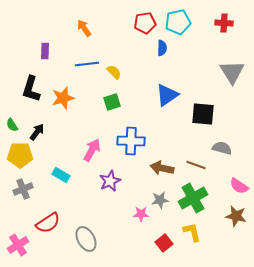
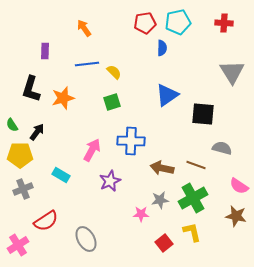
red semicircle: moved 2 px left, 2 px up
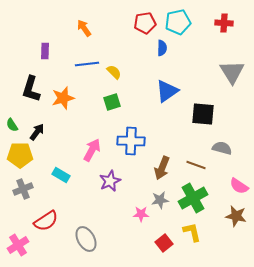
blue triangle: moved 4 px up
brown arrow: rotated 80 degrees counterclockwise
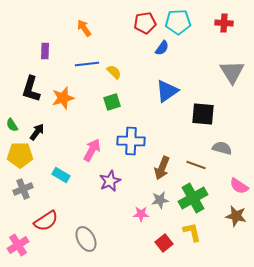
cyan pentagon: rotated 10 degrees clockwise
blue semicircle: rotated 35 degrees clockwise
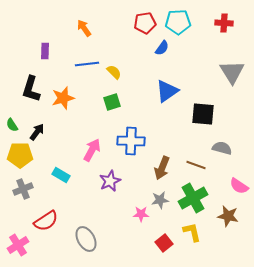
brown star: moved 8 px left
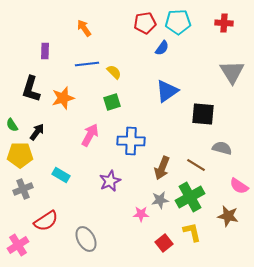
pink arrow: moved 2 px left, 15 px up
brown line: rotated 12 degrees clockwise
green cross: moved 3 px left, 1 px up
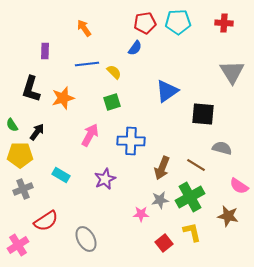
blue semicircle: moved 27 px left
purple star: moved 5 px left, 2 px up
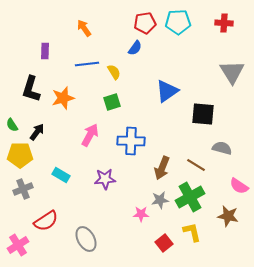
yellow semicircle: rotated 14 degrees clockwise
purple star: rotated 20 degrees clockwise
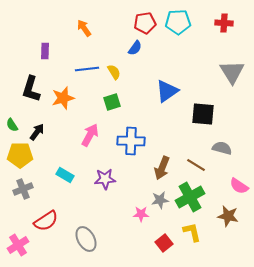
blue line: moved 5 px down
cyan rectangle: moved 4 px right
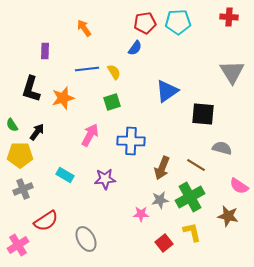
red cross: moved 5 px right, 6 px up
